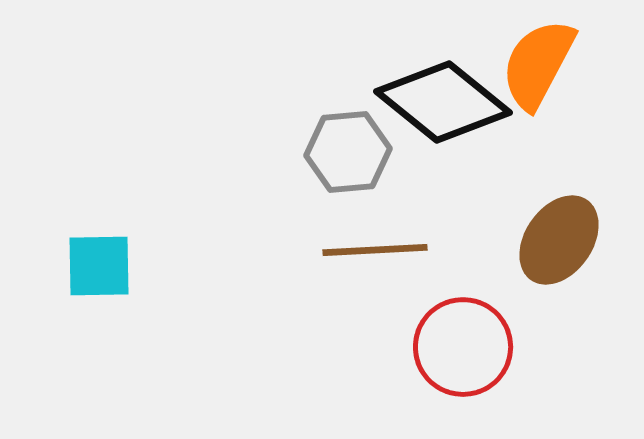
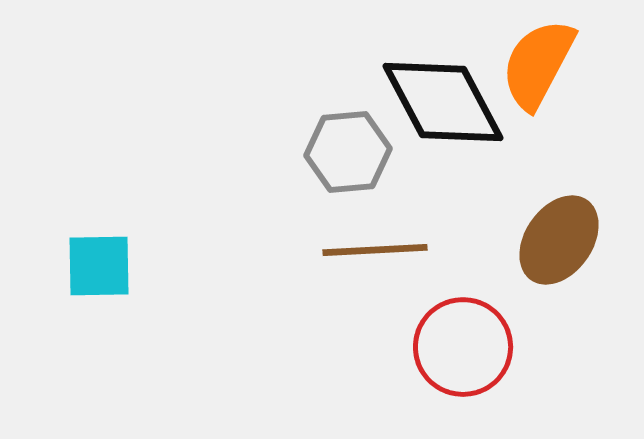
black diamond: rotated 23 degrees clockwise
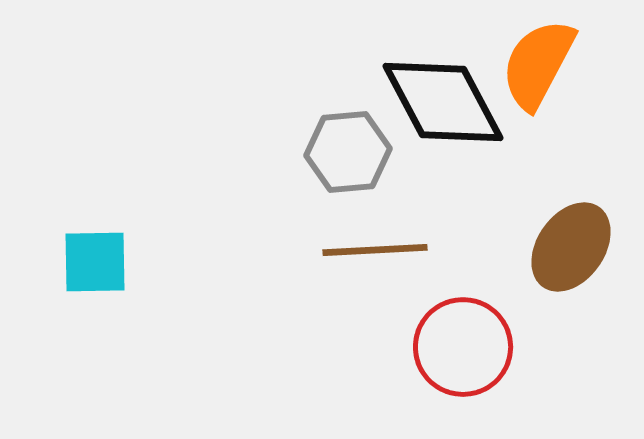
brown ellipse: moved 12 px right, 7 px down
cyan square: moved 4 px left, 4 px up
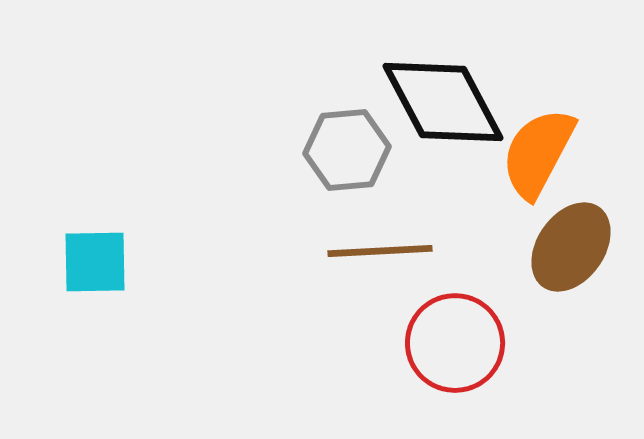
orange semicircle: moved 89 px down
gray hexagon: moved 1 px left, 2 px up
brown line: moved 5 px right, 1 px down
red circle: moved 8 px left, 4 px up
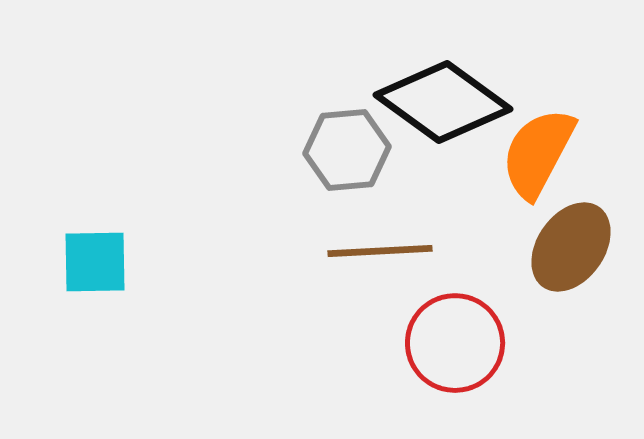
black diamond: rotated 26 degrees counterclockwise
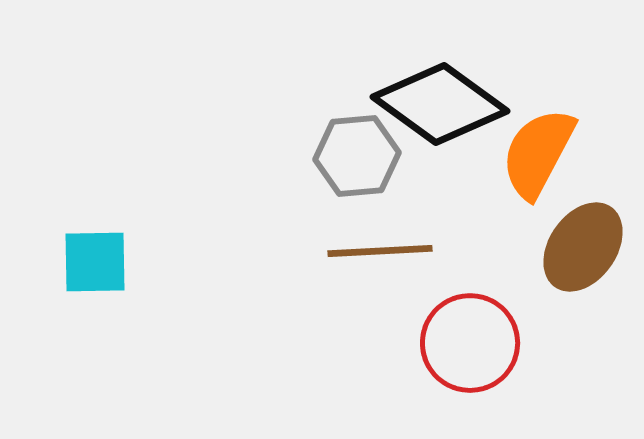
black diamond: moved 3 px left, 2 px down
gray hexagon: moved 10 px right, 6 px down
brown ellipse: moved 12 px right
red circle: moved 15 px right
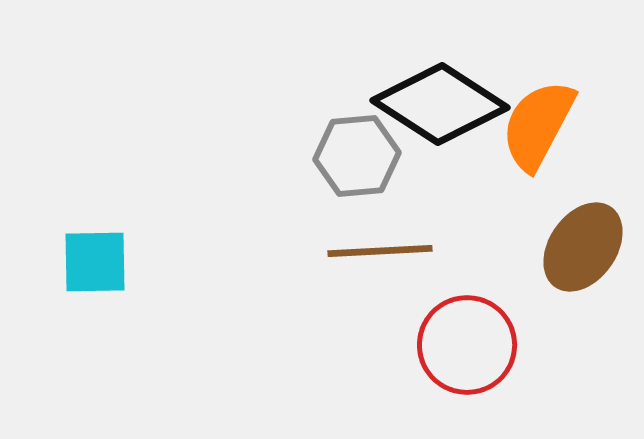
black diamond: rotated 3 degrees counterclockwise
orange semicircle: moved 28 px up
red circle: moved 3 px left, 2 px down
